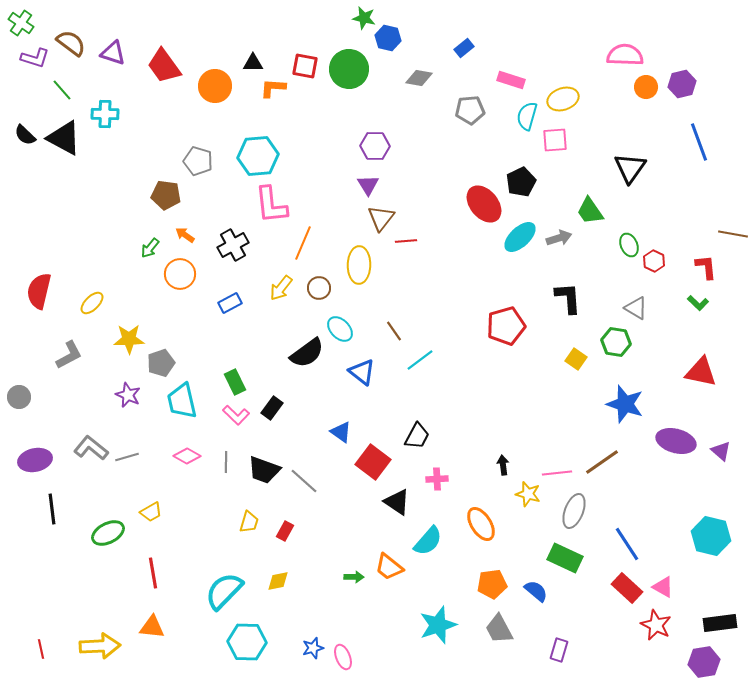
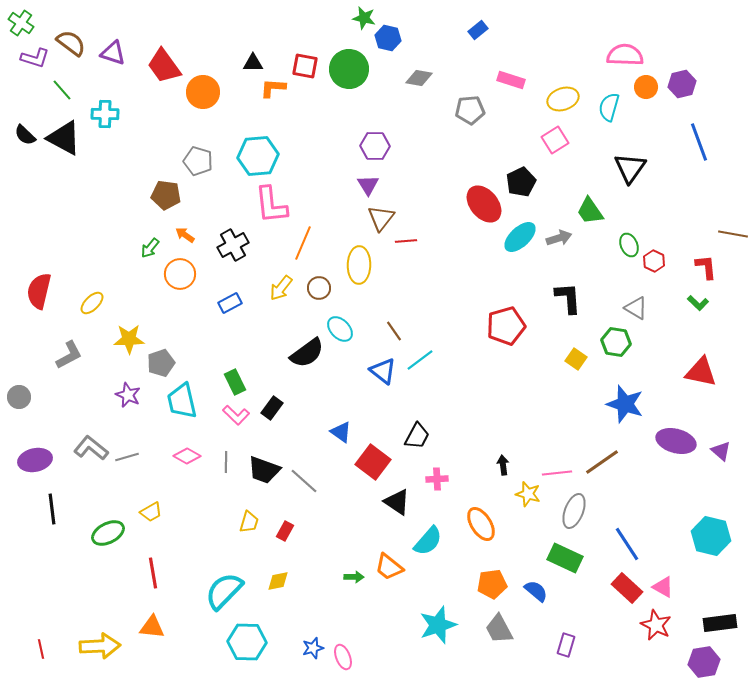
blue rectangle at (464, 48): moved 14 px right, 18 px up
orange circle at (215, 86): moved 12 px left, 6 px down
cyan semicircle at (527, 116): moved 82 px right, 9 px up
pink square at (555, 140): rotated 28 degrees counterclockwise
blue triangle at (362, 372): moved 21 px right, 1 px up
purple rectangle at (559, 650): moved 7 px right, 5 px up
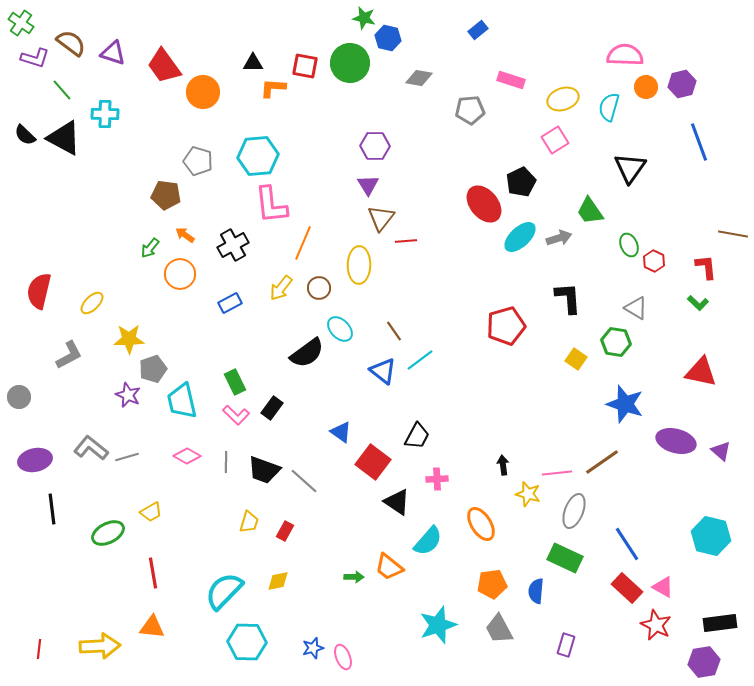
green circle at (349, 69): moved 1 px right, 6 px up
gray pentagon at (161, 363): moved 8 px left, 6 px down
blue semicircle at (536, 591): rotated 125 degrees counterclockwise
red line at (41, 649): moved 2 px left; rotated 18 degrees clockwise
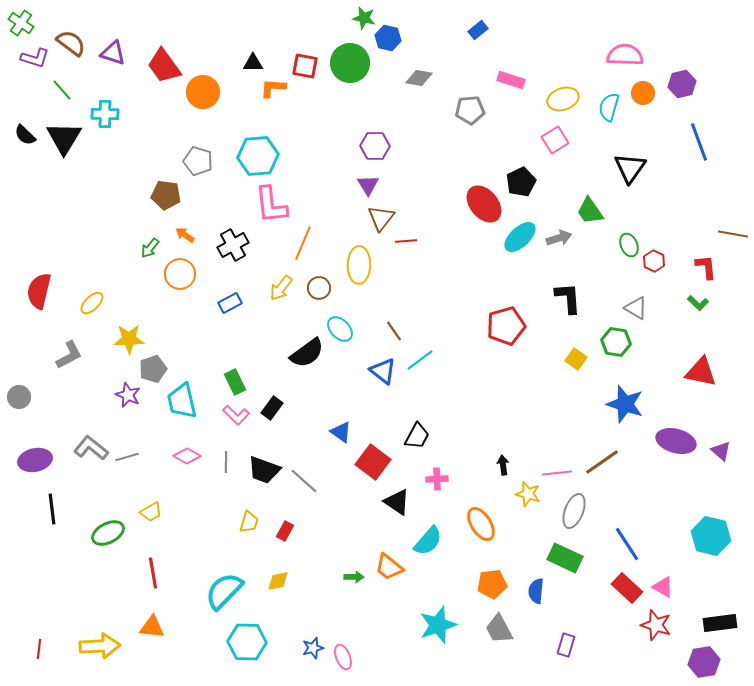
orange circle at (646, 87): moved 3 px left, 6 px down
black triangle at (64, 138): rotated 33 degrees clockwise
red star at (656, 625): rotated 8 degrees counterclockwise
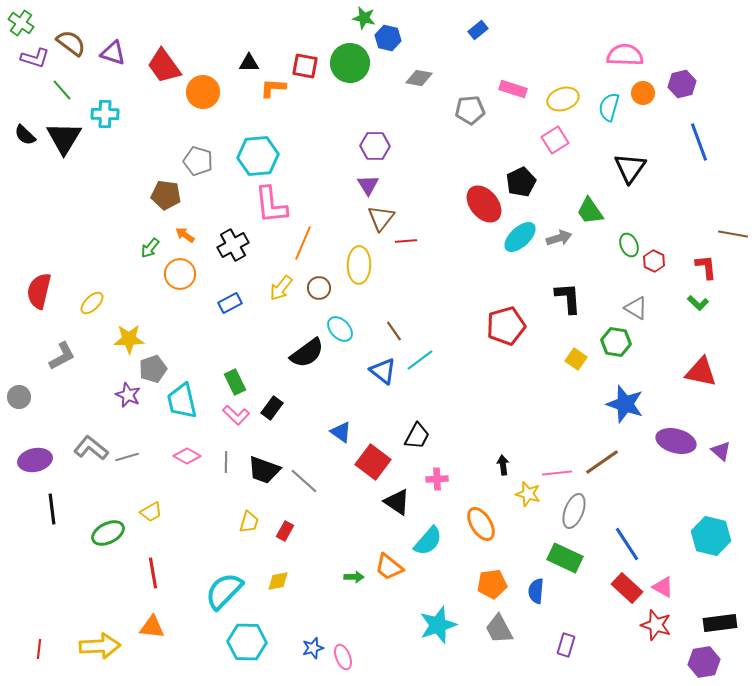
black triangle at (253, 63): moved 4 px left
pink rectangle at (511, 80): moved 2 px right, 9 px down
gray L-shape at (69, 355): moved 7 px left, 1 px down
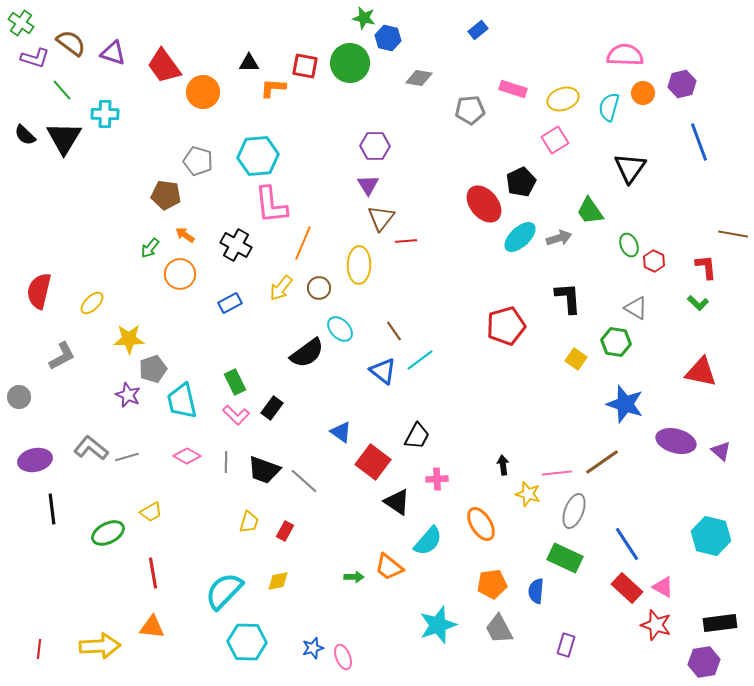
black cross at (233, 245): moved 3 px right; rotated 32 degrees counterclockwise
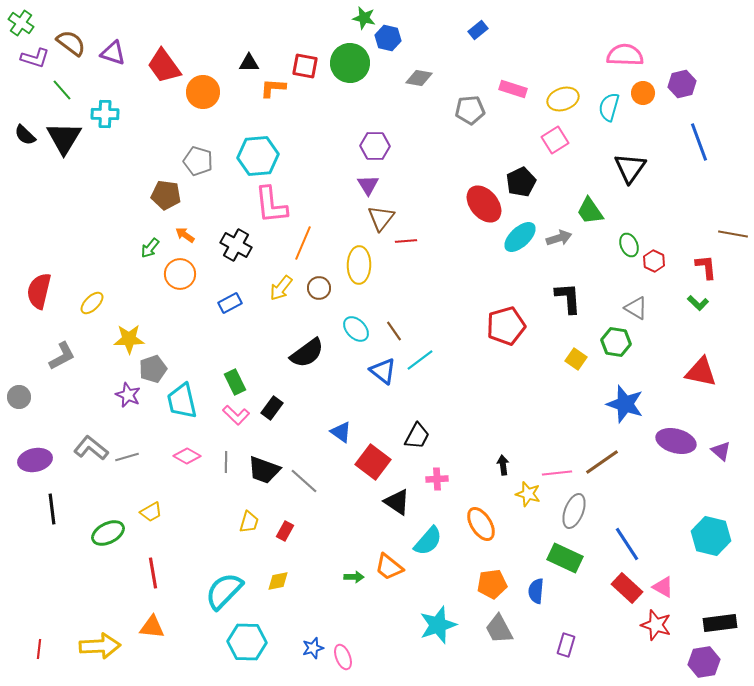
cyan ellipse at (340, 329): moved 16 px right
